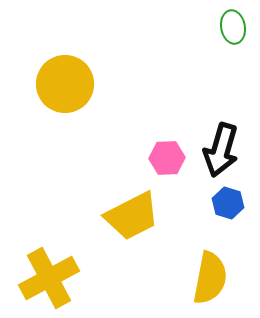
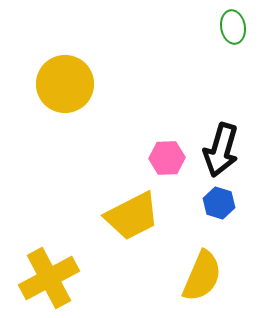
blue hexagon: moved 9 px left
yellow semicircle: moved 8 px left, 2 px up; rotated 12 degrees clockwise
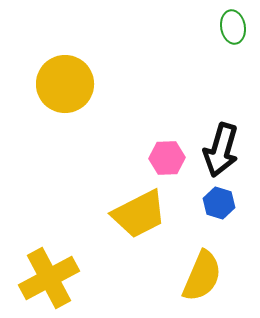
yellow trapezoid: moved 7 px right, 2 px up
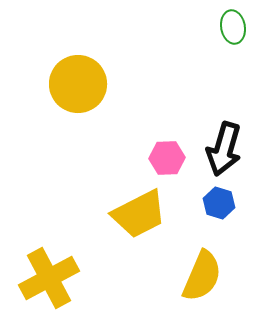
yellow circle: moved 13 px right
black arrow: moved 3 px right, 1 px up
